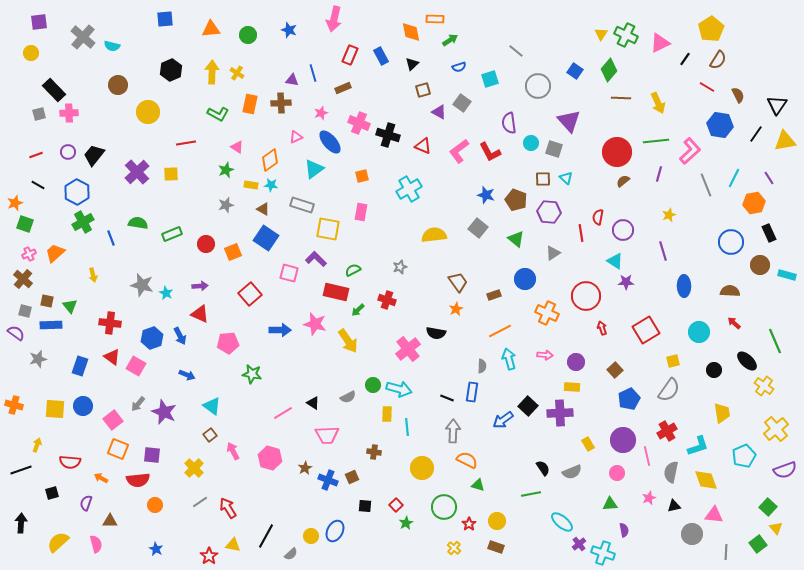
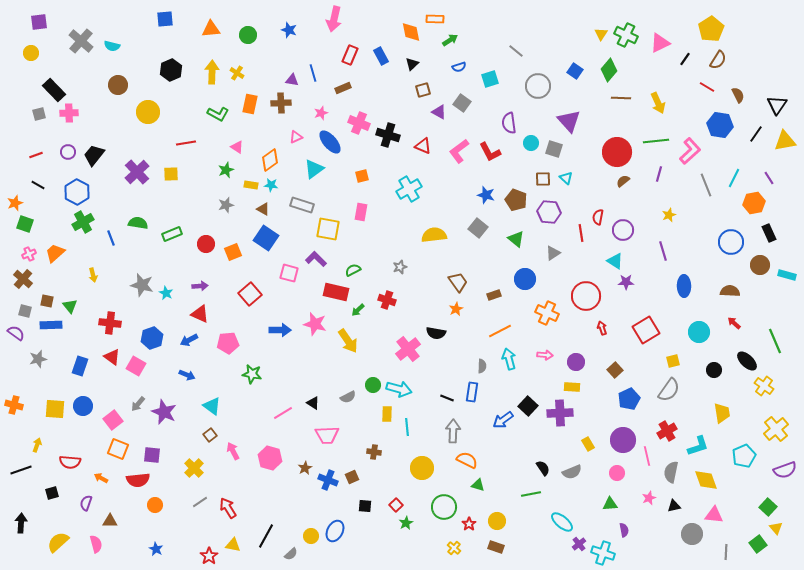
gray cross at (83, 37): moved 2 px left, 4 px down
blue arrow at (180, 336): moved 9 px right, 4 px down; rotated 90 degrees clockwise
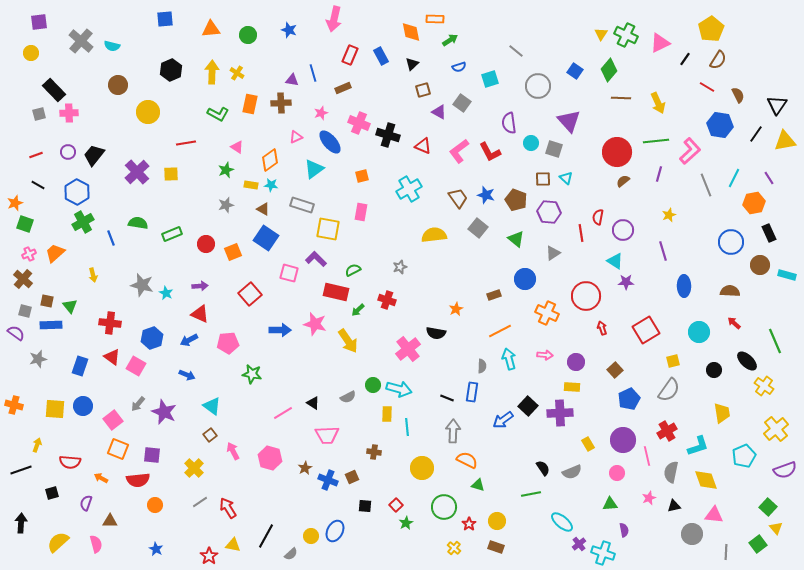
brown trapezoid at (458, 282): moved 84 px up
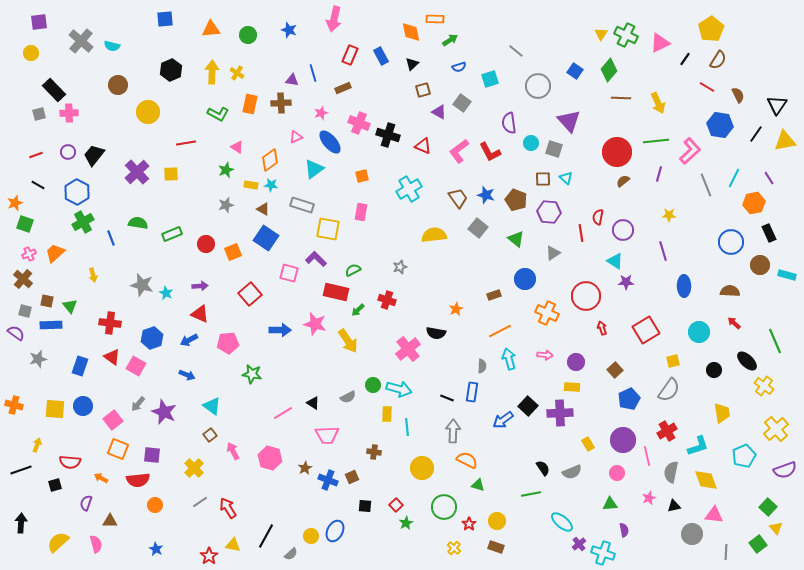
yellow star at (669, 215): rotated 24 degrees clockwise
black square at (52, 493): moved 3 px right, 8 px up
